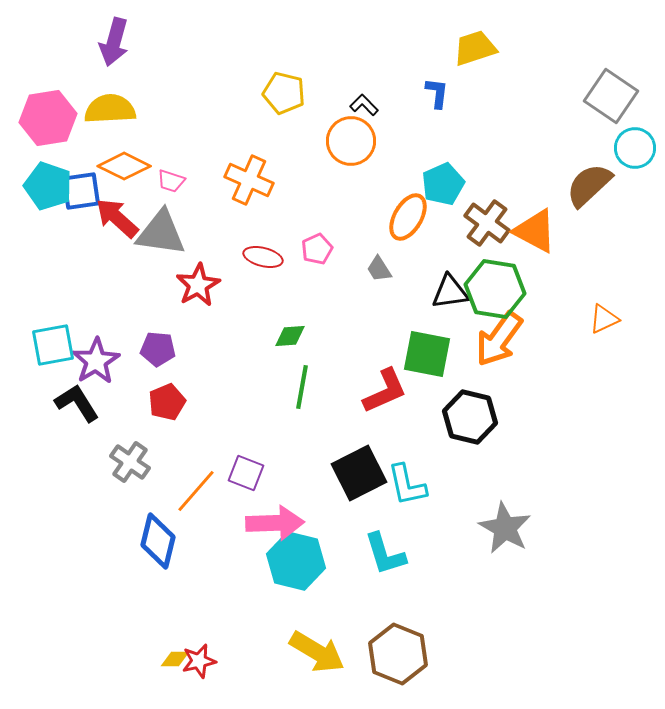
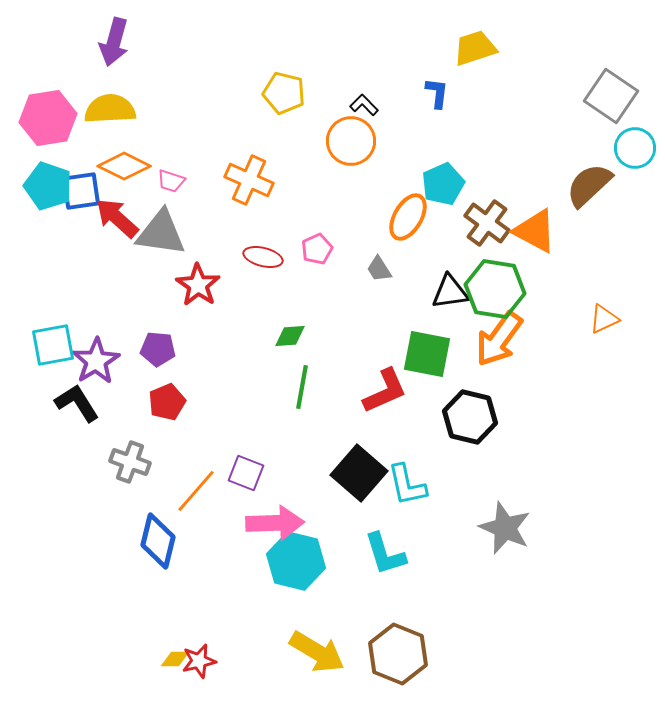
red star at (198, 285): rotated 9 degrees counterclockwise
gray cross at (130, 462): rotated 15 degrees counterclockwise
black square at (359, 473): rotated 22 degrees counterclockwise
gray star at (505, 528): rotated 6 degrees counterclockwise
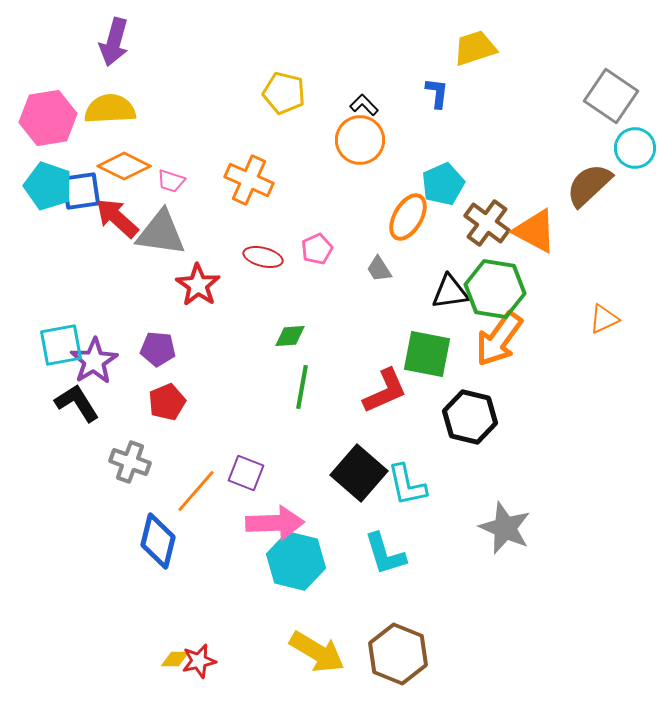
orange circle at (351, 141): moved 9 px right, 1 px up
cyan square at (53, 345): moved 8 px right
purple star at (96, 361): moved 2 px left
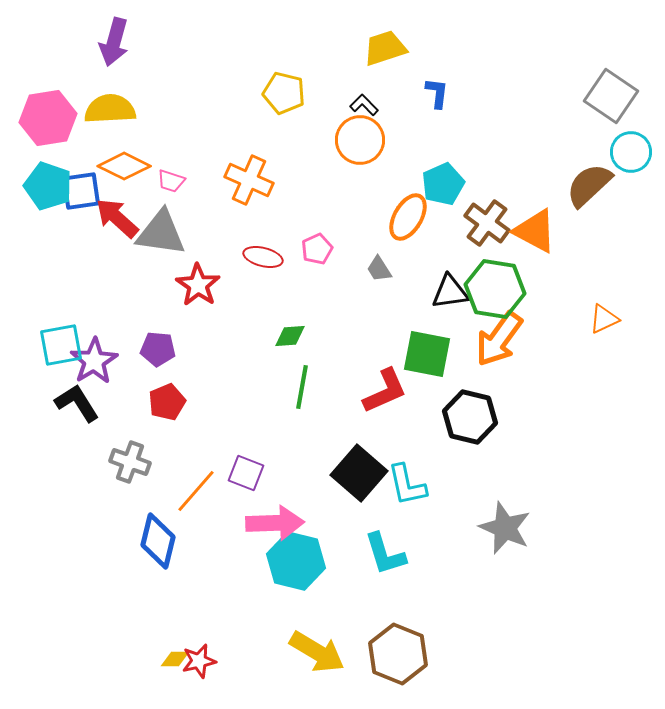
yellow trapezoid at (475, 48): moved 90 px left
cyan circle at (635, 148): moved 4 px left, 4 px down
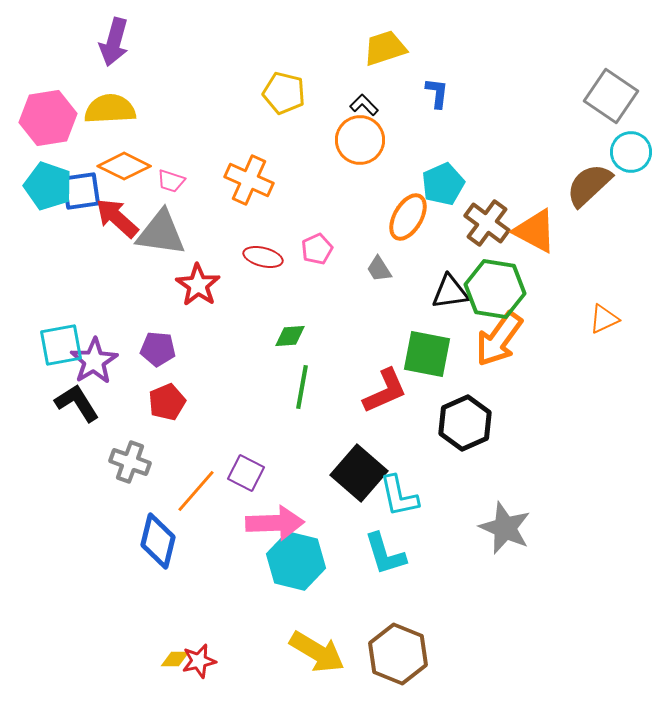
black hexagon at (470, 417): moved 5 px left, 6 px down; rotated 22 degrees clockwise
purple square at (246, 473): rotated 6 degrees clockwise
cyan L-shape at (407, 485): moved 8 px left, 11 px down
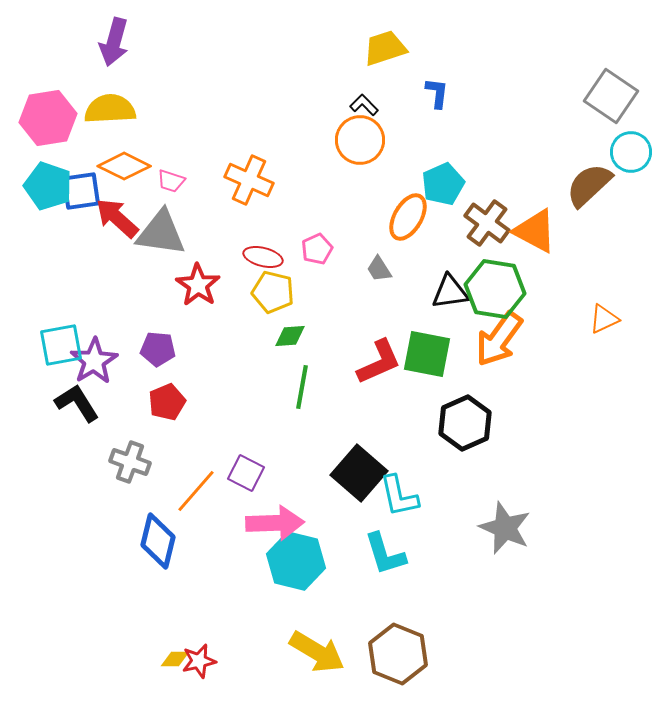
yellow pentagon at (284, 93): moved 11 px left, 199 px down
red L-shape at (385, 391): moved 6 px left, 29 px up
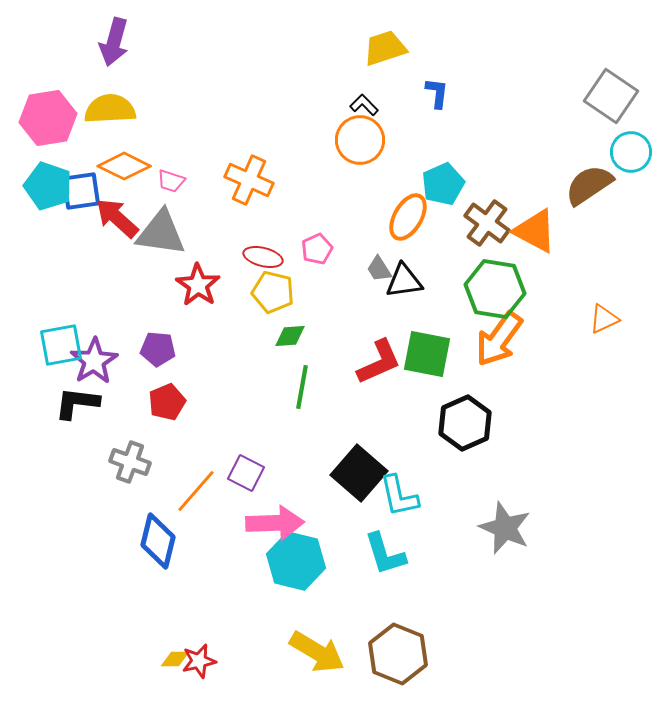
brown semicircle at (589, 185): rotated 9 degrees clockwise
black triangle at (450, 292): moved 46 px left, 11 px up
black L-shape at (77, 403): rotated 51 degrees counterclockwise
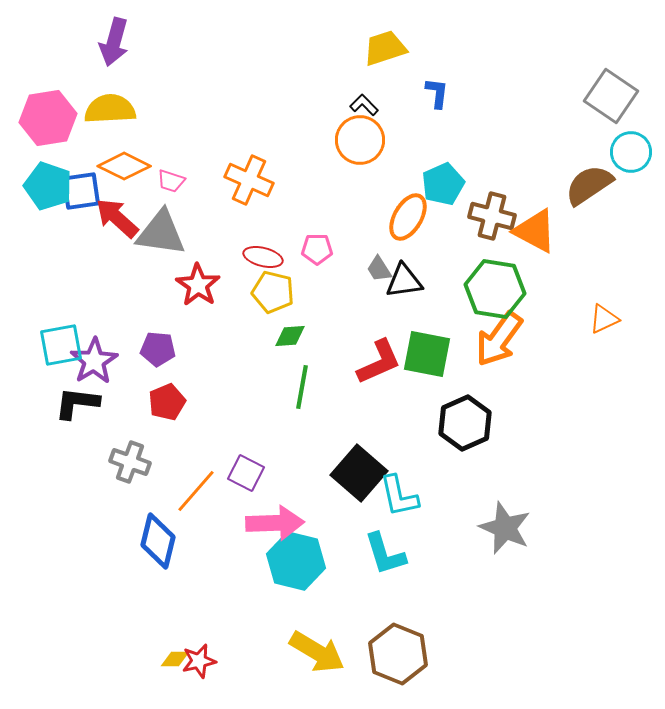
brown cross at (487, 223): moved 5 px right, 7 px up; rotated 21 degrees counterclockwise
pink pentagon at (317, 249): rotated 24 degrees clockwise
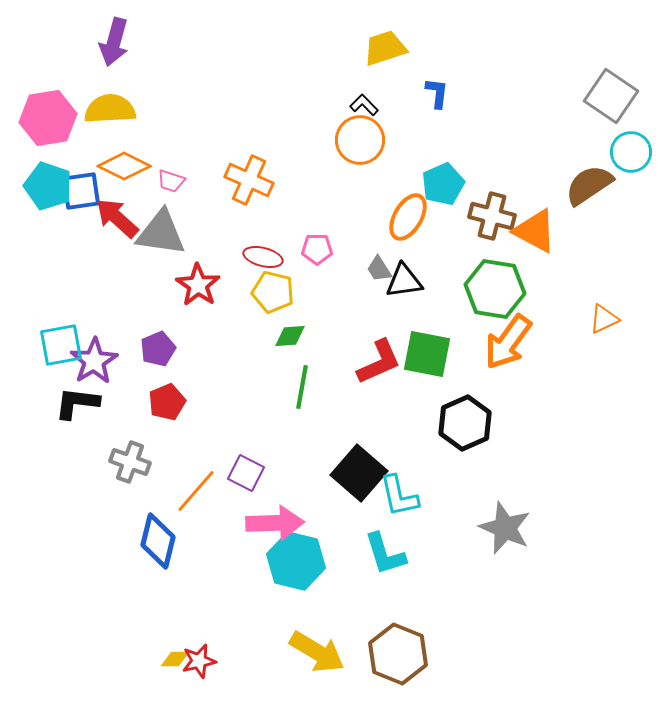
orange arrow at (499, 339): moved 9 px right, 3 px down
purple pentagon at (158, 349): rotated 28 degrees counterclockwise
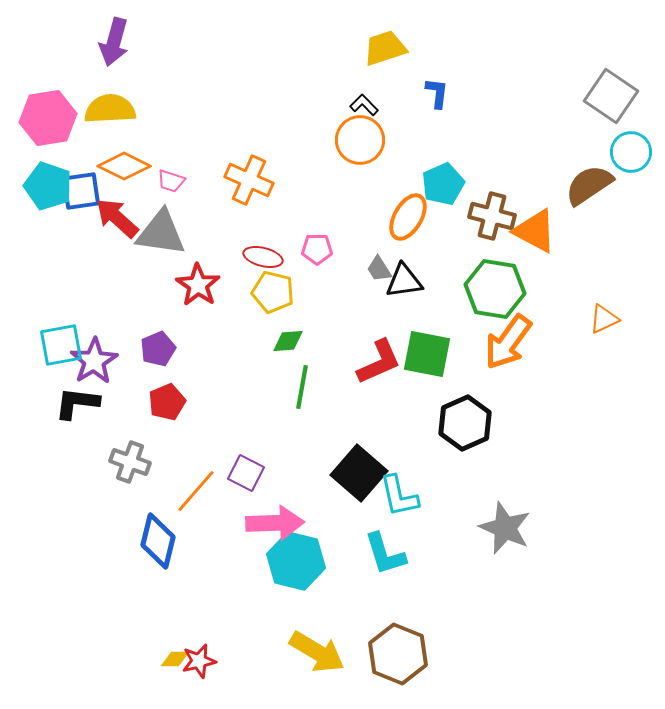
green diamond at (290, 336): moved 2 px left, 5 px down
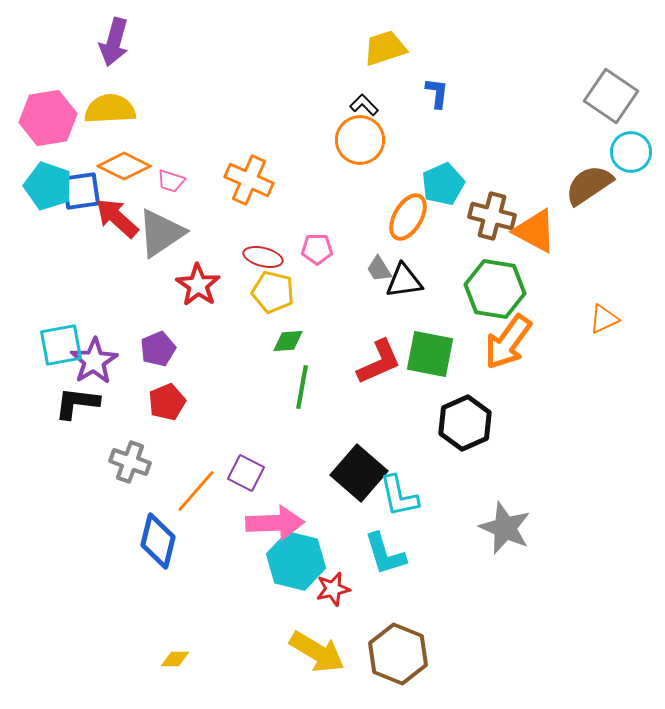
gray triangle at (161, 233): rotated 42 degrees counterclockwise
green square at (427, 354): moved 3 px right
red star at (199, 661): moved 134 px right, 72 px up
